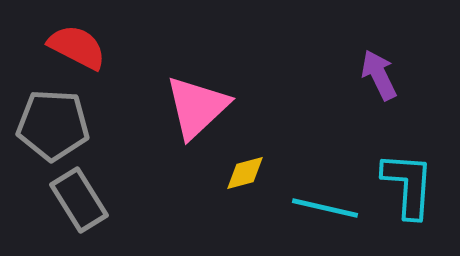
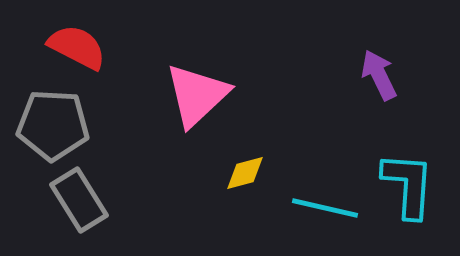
pink triangle: moved 12 px up
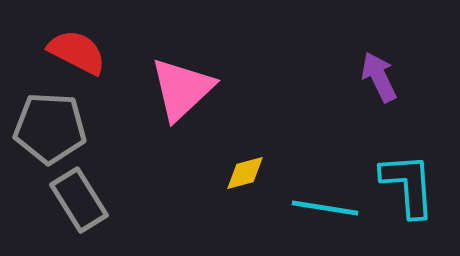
red semicircle: moved 5 px down
purple arrow: moved 2 px down
pink triangle: moved 15 px left, 6 px up
gray pentagon: moved 3 px left, 3 px down
cyan L-shape: rotated 8 degrees counterclockwise
cyan line: rotated 4 degrees counterclockwise
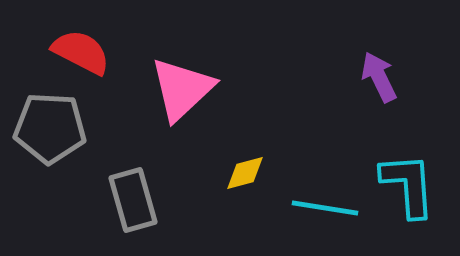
red semicircle: moved 4 px right
gray rectangle: moved 54 px right; rotated 16 degrees clockwise
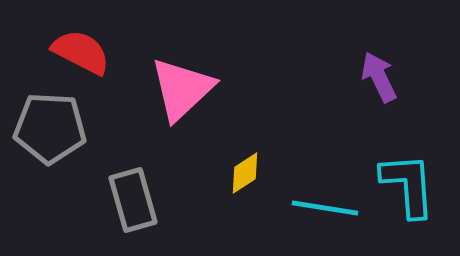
yellow diamond: rotated 18 degrees counterclockwise
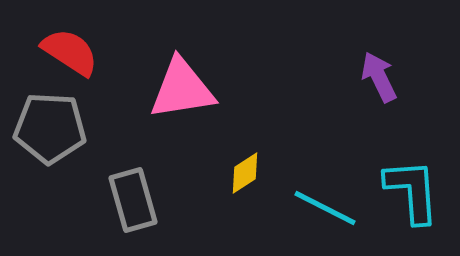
red semicircle: moved 11 px left; rotated 6 degrees clockwise
pink triangle: rotated 34 degrees clockwise
cyan L-shape: moved 4 px right, 6 px down
cyan line: rotated 18 degrees clockwise
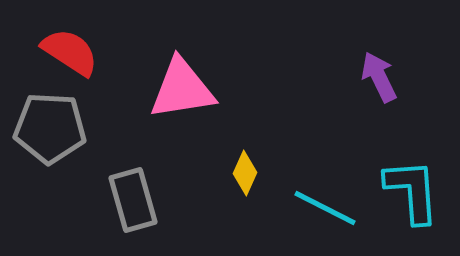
yellow diamond: rotated 33 degrees counterclockwise
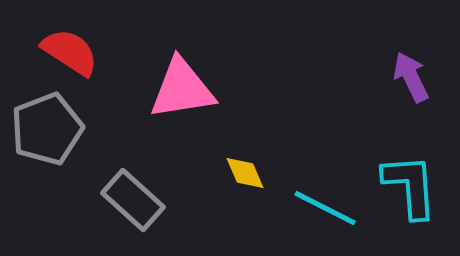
purple arrow: moved 32 px right
gray pentagon: moved 3 px left, 1 px down; rotated 24 degrees counterclockwise
yellow diamond: rotated 48 degrees counterclockwise
cyan L-shape: moved 2 px left, 5 px up
gray rectangle: rotated 32 degrees counterclockwise
